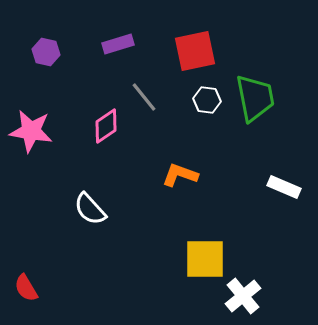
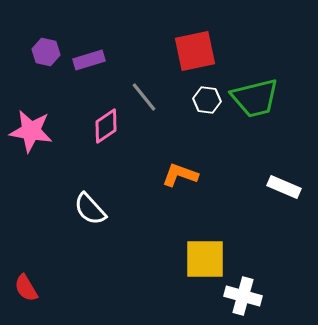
purple rectangle: moved 29 px left, 16 px down
green trapezoid: rotated 87 degrees clockwise
white cross: rotated 36 degrees counterclockwise
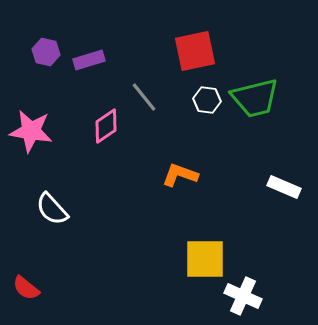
white semicircle: moved 38 px left
red semicircle: rotated 20 degrees counterclockwise
white cross: rotated 9 degrees clockwise
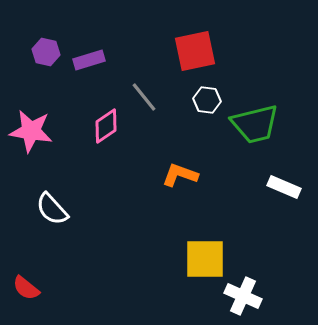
green trapezoid: moved 26 px down
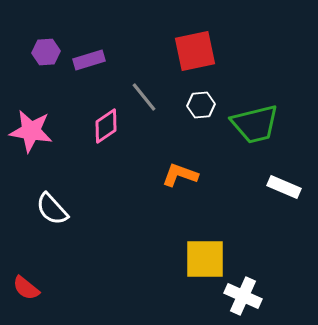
purple hexagon: rotated 16 degrees counterclockwise
white hexagon: moved 6 px left, 5 px down; rotated 12 degrees counterclockwise
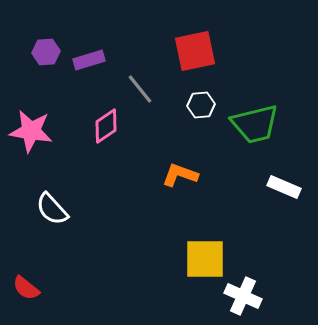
gray line: moved 4 px left, 8 px up
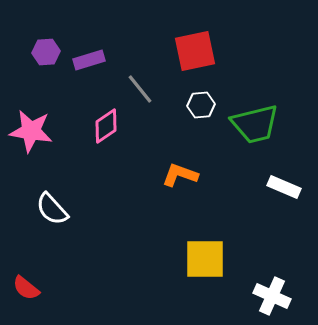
white cross: moved 29 px right
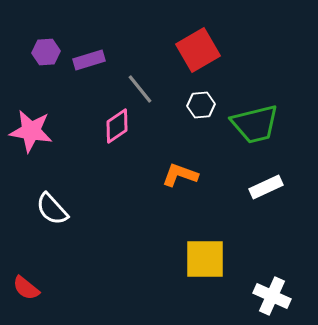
red square: moved 3 px right, 1 px up; rotated 18 degrees counterclockwise
pink diamond: moved 11 px right
white rectangle: moved 18 px left; rotated 48 degrees counterclockwise
